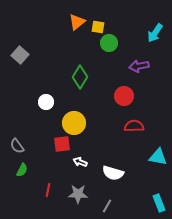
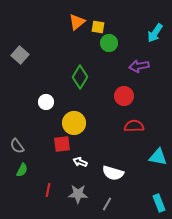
gray line: moved 2 px up
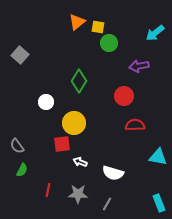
cyan arrow: rotated 18 degrees clockwise
green diamond: moved 1 px left, 4 px down
red semicircle: moved 1 px right, 1 px up
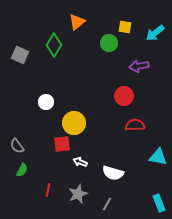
yellow square: moved 27 px right
gray square: rotated 18 degrees counterclockwise
green diamond: moved 25 px left, 36 px up
gray star: rotated 24 degrees counterclockwise
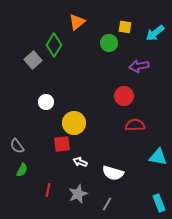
gray square: moved 13 px right, 5 px down; rotated 24 degrees clockwise
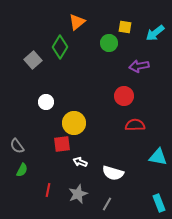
green diamond: moved 6 px right, 2 px down
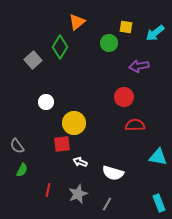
yellow square: moved 1 px right
red circle: moved 1 px down
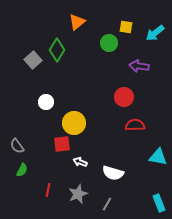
green diamond: moved 3 px left, 3 px down
purple arrow: rotated 18 degrees clockwise
